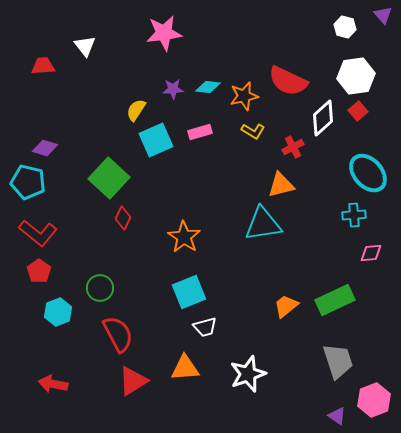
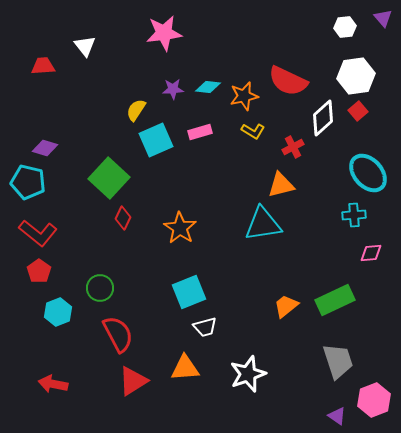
purple triangle at (383, 15): moved 3 px down
white hexagon at (345, 27): rotated 20 degrees counterclockwise
orange star at (184, 237): moved 4 px left, 9 px up
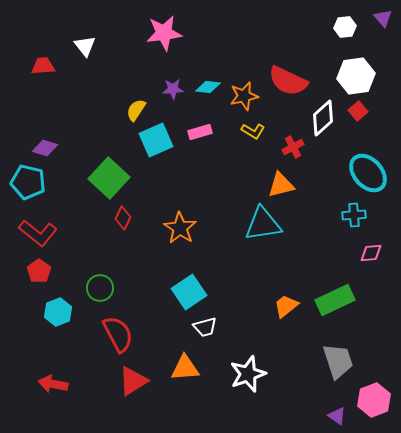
cyan square at (189, 292): rotated 12 degrees counterclockwise
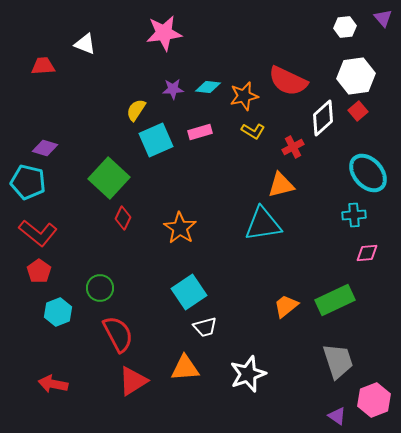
white triangle at (85, 46): moved 2 px up; rotated 30 degrees counterclockwise
pink diamond at (371, 253): moved 4 px left
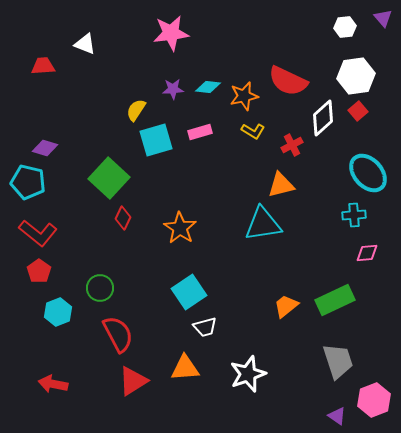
pink star at (164, 33): moved 7 px right
cyan square at (156, 140): rotated 8 degrees clockwise
red cross at (293, 147): moved 1 px left, 2 px up
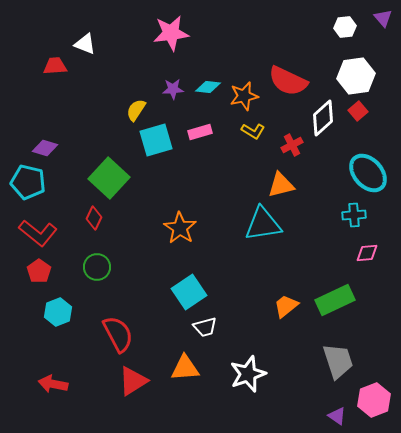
red trapezoid at (43, 66): moved 12 px right
red diamond at (123, 218): moved 29 px left
green circle at (100, 288): moved 3 px left, 21 px up
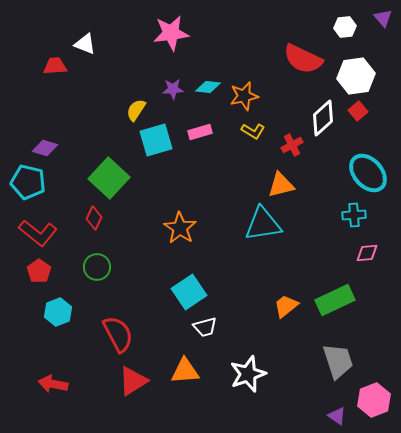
red semicircle at (288, 81): moved 15 px right, 22 px up
orange triangle at (185, 368): moved 3 px down
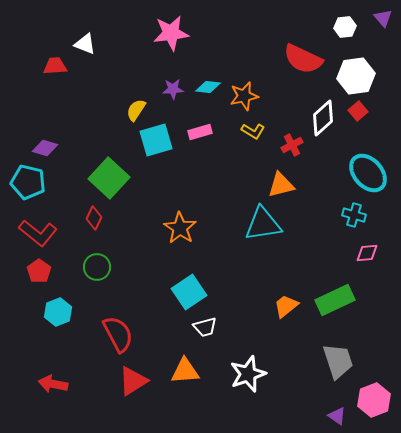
cyan cross at (354, 215): rotated 20 degrees clockwise
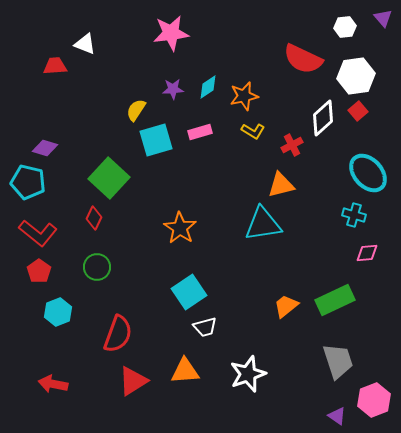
cyan diamond at (208, 87): rotated 40 degrees counterclockwise
red semicircle at (118, 334): rotated 48 degrees clockwise
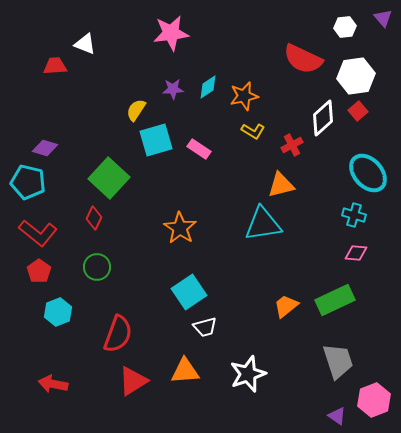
pink rectangle at (200, 132): moved 1 px left, 17 px down; rotated 50 degrees clockwise
pink diamond at (367, 253): moved 11 px left; rotated 10 degrees clockwise
